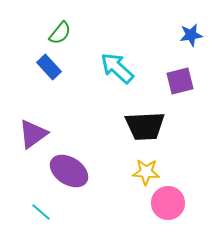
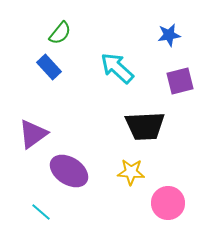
blue star: moved 22 px left
yellow star: moved 15 px left
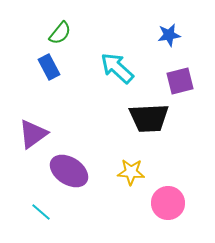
blue rectangle: rotated 15 degrees clockwise
black trapezoid: moved 4 px right, 8 px up
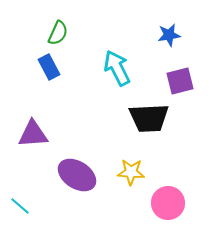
green semicircle: moved 2 px left; rotated 15 degrees counterclockwise
cyan arrow: rotated 21 degrees clockwise
purple triangle: rotated 32 degrees clockwise
purple ellipse: moved 8 px right, 4 px down
cyan line: moved 21 px left, 6 px up
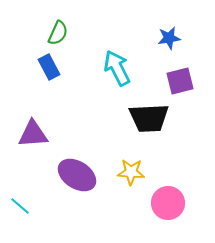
blue star: moved 3 px down
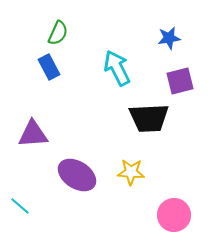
pink circle: moved 6 px right, 12 px down
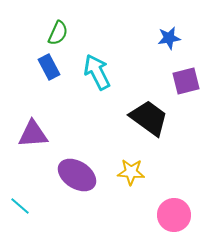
cyan arrow: moved 20 px left, 4 px down
purple square: moved 6 px right
black trapezoid: rotated 141 degrees counterclockwise
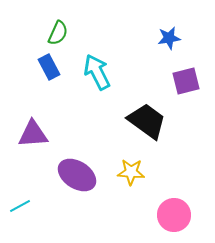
black trapezoid: moved 2 px left, 3 px down
cyan line: rotated 70 degrees counterclockwise
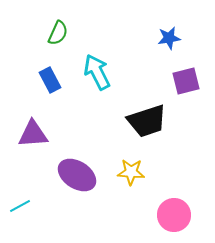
blue rectangle: moved 1 px right, 13 px down
black trapezoid: rotated 126 degrees clockwise
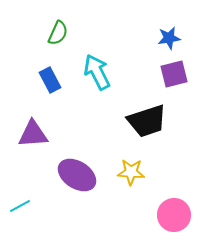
purple square: moved 12 px left, 7 px up
